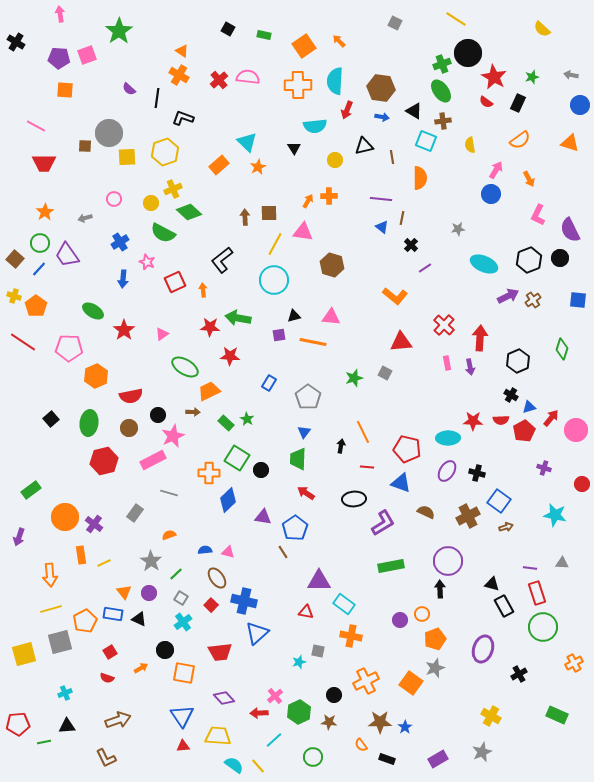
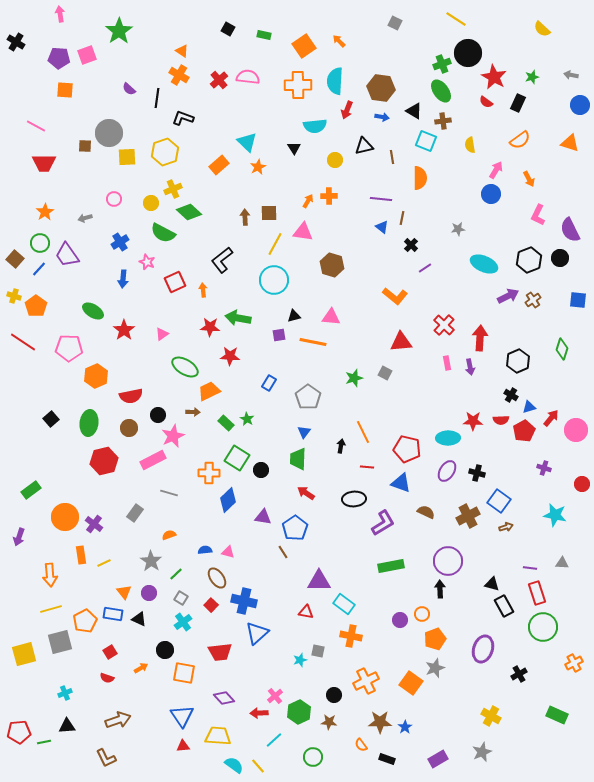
cyan star at (299, 662): moved 1 px right, 2 px up
red pentagon at (18, 724): moved 1 px right, 8 px down
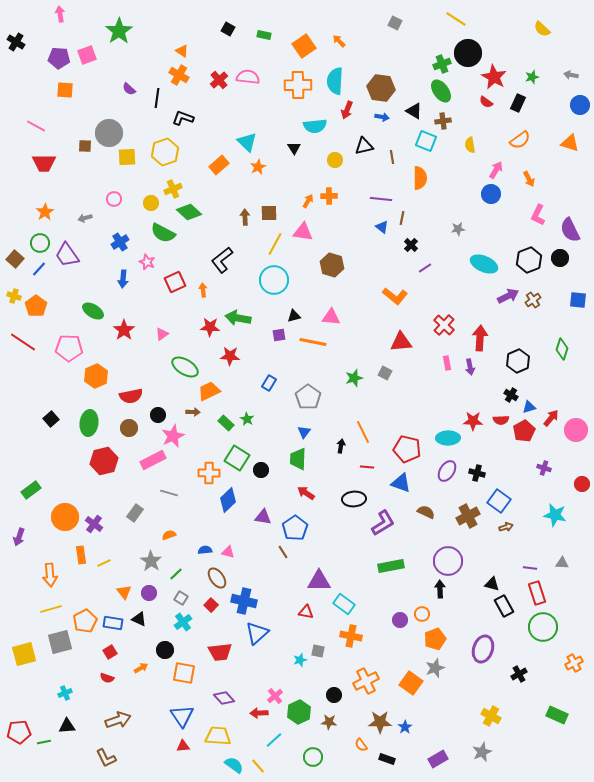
blue rectangle at (113, 614): moved 9 px down
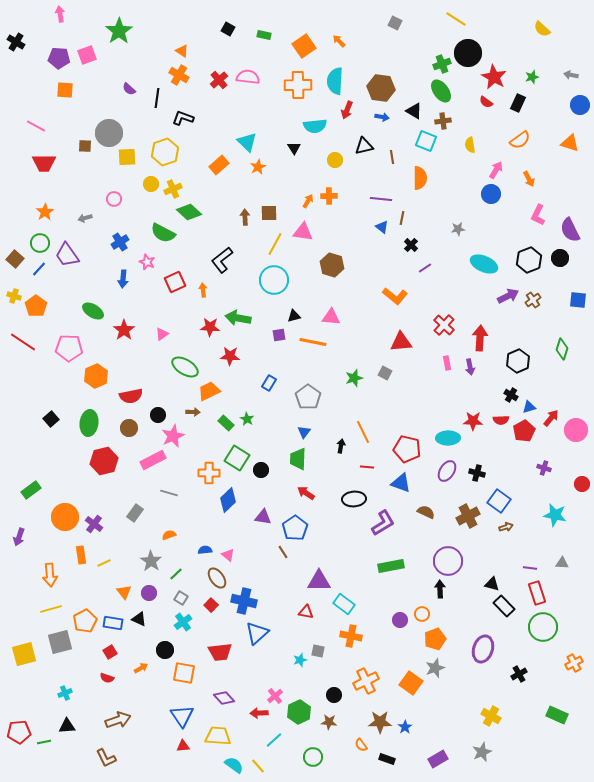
yellow circle at (151, 203): moved 19 px up
pink triangle at (228, 552): moved 3 px down; rotated 24 degrees clockwise
black rectangle at (504, 606): rotated 15 degrees counterclockwise
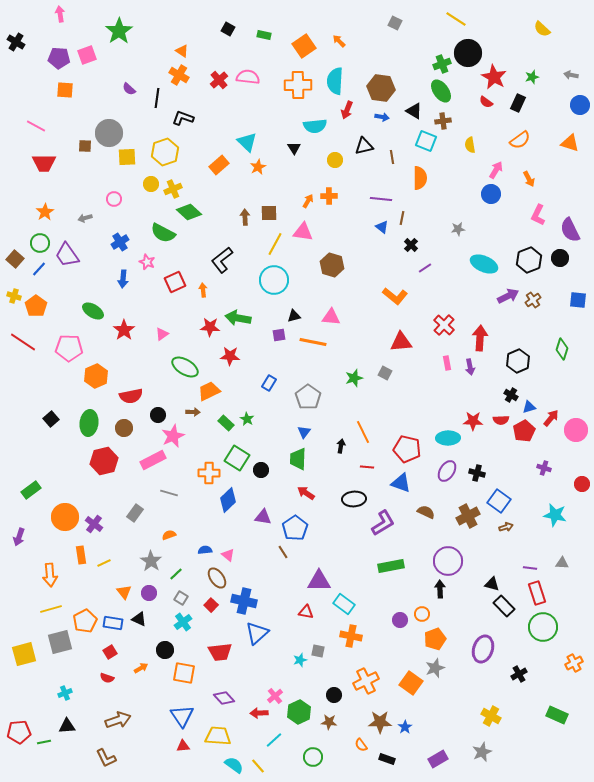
brown circle at (129, 428): moved 5 px left
